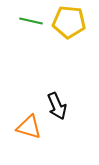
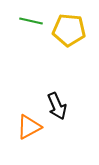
yellow pentagon: moved 8 px down
orange triangle: rotated 44 degrees counterclockwise
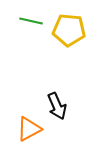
orange triangle: moved 2 px down
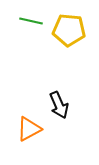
black arrow: moved 2 px right, 1 px up
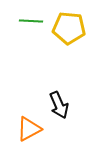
green line: rotated 10 degrees counterclockwise
yellow pentagon: moved 2 px up
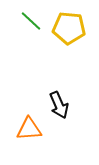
green line: rotated 40 degrees clockwise
orange triangle: rotated 24 degrees clockwise
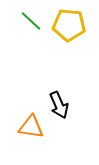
yellow pentagon: moved 3 px up
orange triangle: moved 2 px right, 2 px up; rotated 12 degrees clockwise
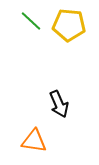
black arrow: moved 1 px up
orange triangle: moved 3 px right, 14 px down
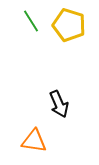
green line: rotated 15 degrees clockwise
yellow pentagon: rotated 12 degrees clockwise
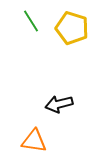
yellow pentagon: moved 3 px right, 3 px down
black arrow: rotated 100 degrees clockwise
